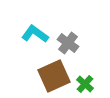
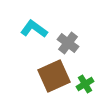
cyan L-shape: moved 1 px left, 5 px up
green cross: rotated 18 degrees clockwise
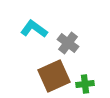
green cross: rotated 24 degrees clockwise
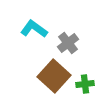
gray cross: rotated 15 degrees clockwise
brown square: rotated 24 degrees counterclockwise
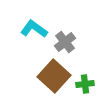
gray cross: moved 3 px left, 1 px up
